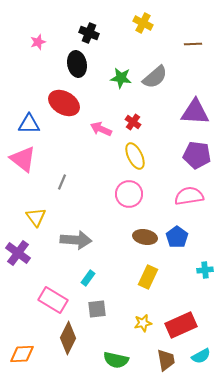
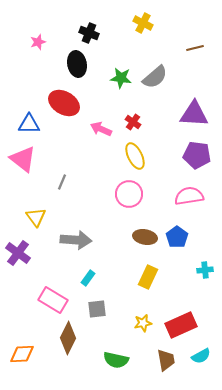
brown line: moved 2 px right, 4 px down; rotated 12 degrees counterclockwise
purple triangle: moved 1 px left, 2 px down
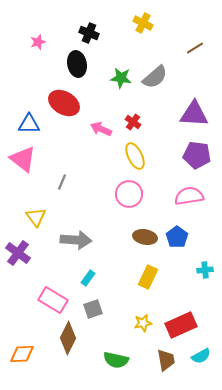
brown line: rotated 18 degrees counterclockwise
gray square: moved 4 px left; rotated 12 degrees counterclockwise
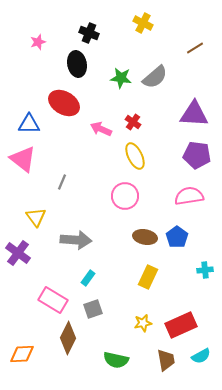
pink circle: moved 4 px left, 2 px down
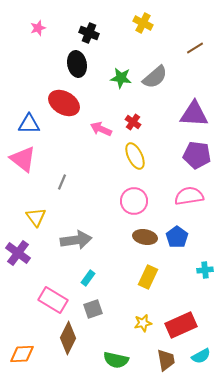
pink star: moved 14 px up
pink circle: moved 9 px right, 5 px down
gray arrow: rotated 12 degrees counterclockwise
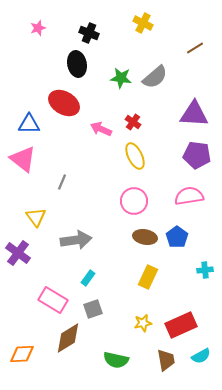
brown diamond: rotated 32 degrees clockwise
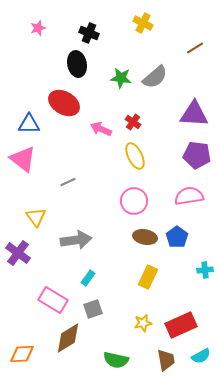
gray line: moved 6 px right; rotated 42 degrees clockwise
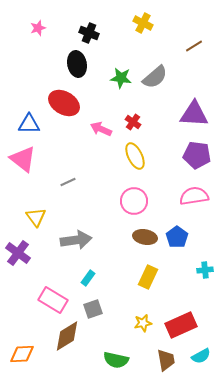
brown line: moved 1 px left, 2 px up
pink semicircle: moved 5 px right
brown diamond: moved 1 px left, 2 px up
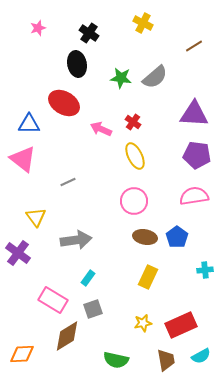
black cross: rotated 12 degrees clockwise
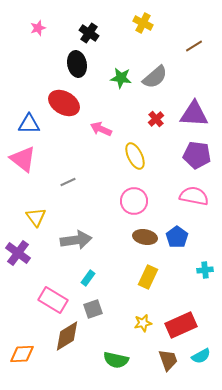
red cross: moved 23 px right, 3 px up; rotated 14 degrees clockwise
pink semicircle: rotated 20 degrees clockwise
brown trapezoid: moved 2 px right; rotated 10 degrees counterclockwise
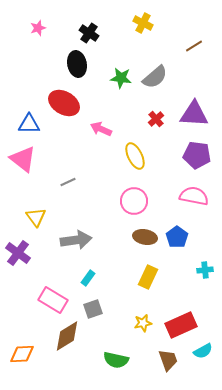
cyan semicircle: moved 2 px right, 5 px up
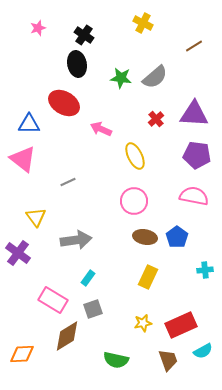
black cross: moved 5 px left, 2 px down
